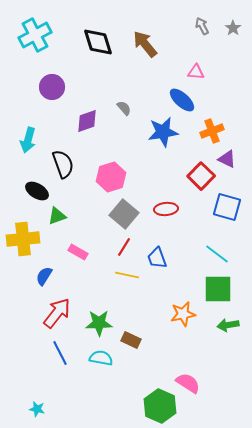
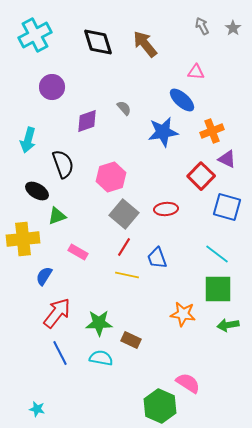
orange star: rotated 20 degrees clockwise
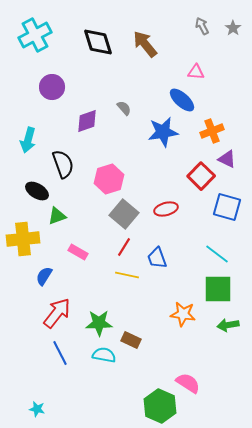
pink hexagon: moved 2 px left, 2 px down
red ellipse: rotated 10 degrees counterclockwise
cyan semicircle: moved 3 px right, 3 px up
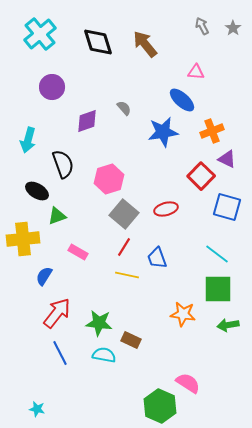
cyan cross: moved 5 px right, 1 px up; rotated 12 degrees counterclockwise
green star: rotated 8 degrees clockwise
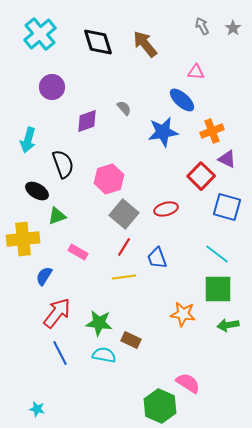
yellow line: moved 3 px left, 2 px down; rotated 20 degrees counterclockwise
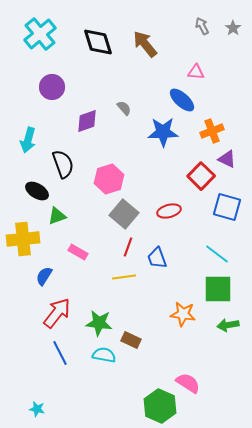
blue star: rotated 8 degrees clockwise
red ellipse: moved 3 px right, 2 px down
red line: moved 4 px right; rotated 12 degrees counterclockwise
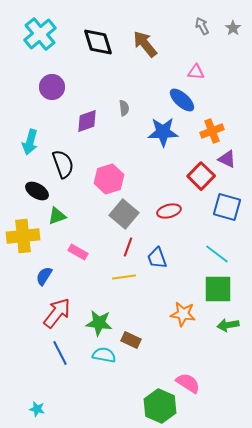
gray semicircle: rotated 35 degrees clockwise
cyan arrow: moved 2 px right, 2 px down
yellow cross: moved 3 px up
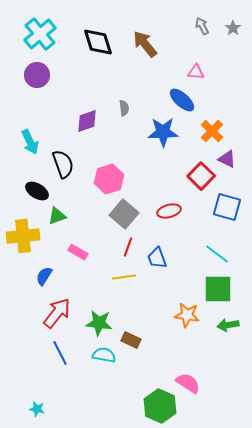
purple circle: moved 15 px left, 12 px up
orange cross: rotated 25 degrees counterclockwise
cyan arrow: rotated 40 degrees counterclockwise
orange star: moved 4 px right, 1 px down
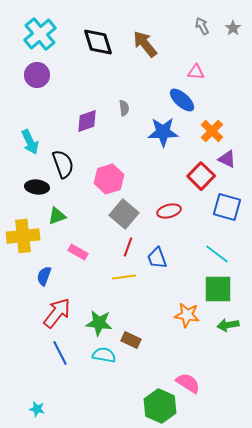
black ellipse: moved 4 px up; rotated 25 degrees counterclockwise
blue semicircle: rotated 12 degrees counterclockwise
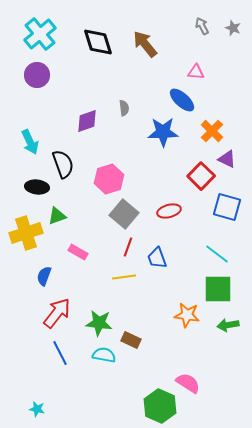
gray star: rotated 14 degrees counterclockwise
yellow cross: moved 3 px right, 3 px up; rotated 12 degrees counterclockwise
